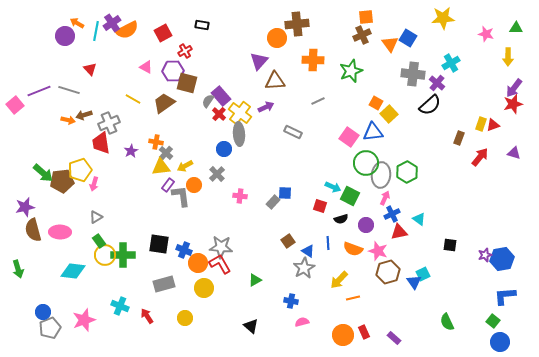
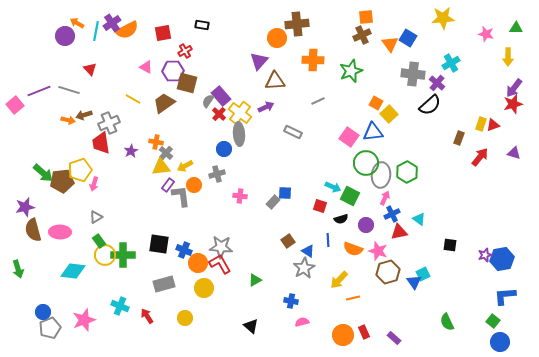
red square at (163, 33): rotated 18 degrees clockwise
gray cross at (217, 174): rotated 28 degrees clockwise
blue line at (328, 243): moved 3 px up
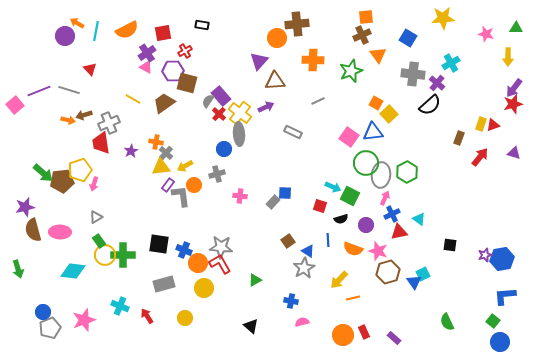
purple cross at (112, 23): moved 35 px right, 30 px down
orange triangle at (390, 44): moved 12 px left, 11 px down
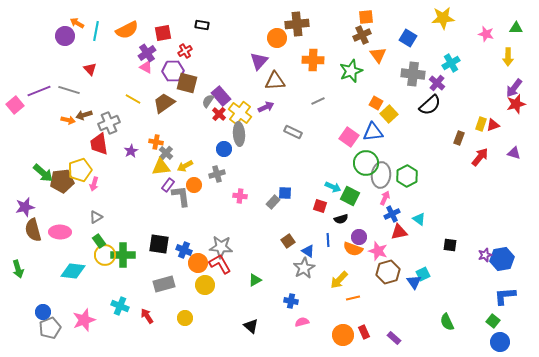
red star at (513, 104): moved 3 px right
red trapezoid at (101, 143): moved 2 px left, 1 px down
green hexagon at (407, 172): moved 4 px down
purple circle at (366, 225): moved 7 px left, 12 px down
yellow circle at (204, 288): moved 1 px right, 3 px up
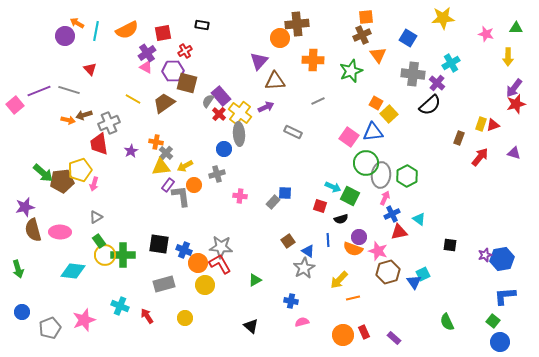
orange circle at (277, 38): moved 3 px right
blue circle at (43, 312): moved 21 px left
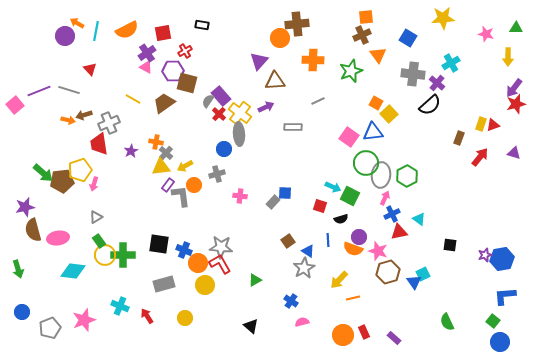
gray rectangle at (293, 132): moved 5 px up; rotated 24 degrees counterclockwise
pink ellipse at (60, 232): moved 2 px left, 6 px down; rotated 10 degrees counterclockwise
blue cross at (291, 301): rotated 24 degrees clockwise
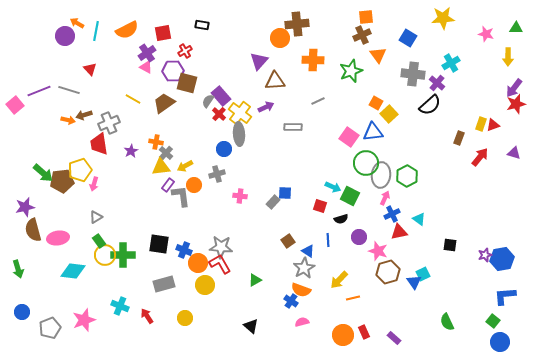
orange semicircle at (353, 249): moved 52 px left, 41 px down
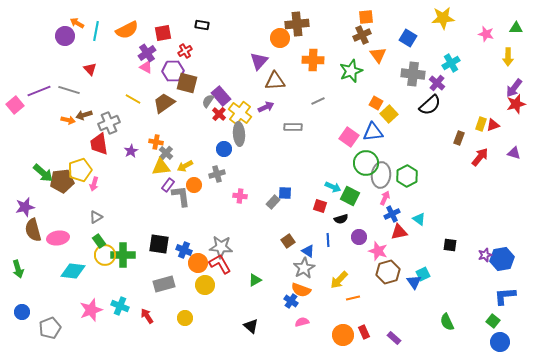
pink star at (84, 320): moved 7 px right, 10 px up
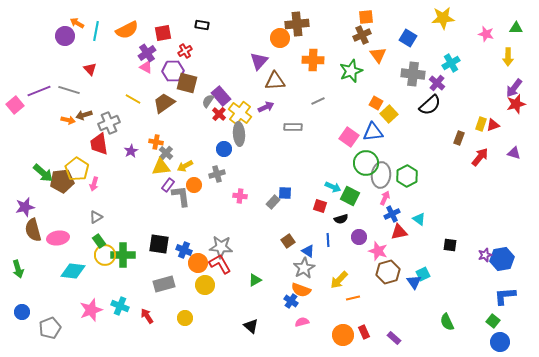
yellow pentagon at (80, 170): moved 3 px left, 1 px up; rotated 20 degrees counterclockwise
